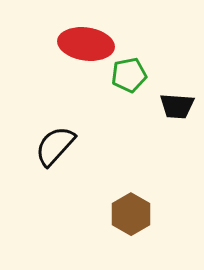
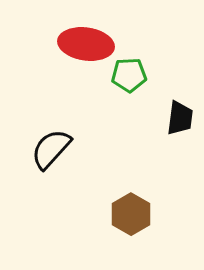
green pentagon: rotated 8 degrees clockwise
black trapezoid: moved 3 px right, 12 px down; rotated 87 degrees counterclockwise
black semicircle: moved 4 px left, 3 px down
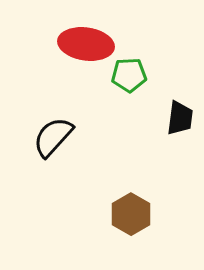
black semicircle: moved 2 px right, 12 px up
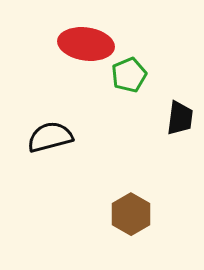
green pentagon: rotated 20 degrees counterclockwise
black semicircle: moved 3 px left; rotated 33 degrees clockwise
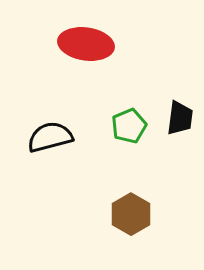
green pentagon: moved 51 px down
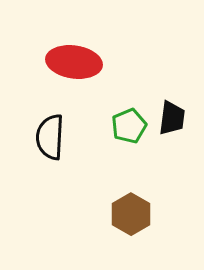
red ellipse: moved 12 px left, 18 px down
black trapezoid: moved 8 px left
black semicircle: rotated 72 degrees counterclockwise
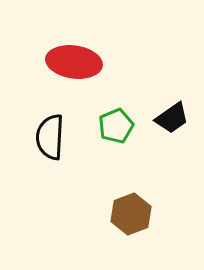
black trapezoid: rotated 48 degrees clockwise
green pentagon: moved 13 px left
brown hexagon: rotated 9 degrees clockwise
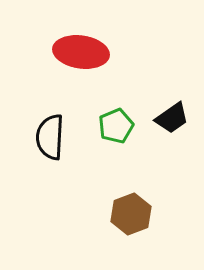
red ellipse: moved 7 px right, 10 px up
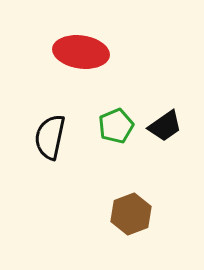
black trapezoid: moved 7 px left, 8 px down
black semicircle: rotated 9 degrees clockwise
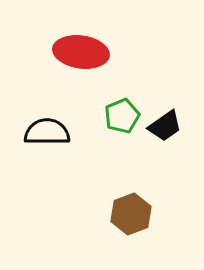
green pentagon: moved 6 px right, 10 px up
black semicircle: moved 3 px left, 5 px up; rotated 78 degrees clockwise
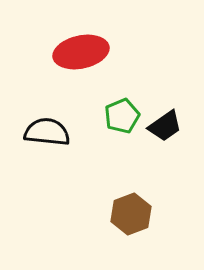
red ellipse: rotated 20 degrees counterclockwise
black semicircle: rotated 6 degrees clockwise
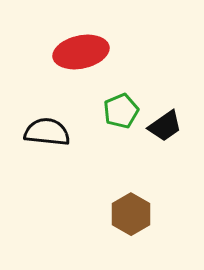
green pentagon: moved 1 px left, 5 px up
brown hexagon: rotated 9 degrees counterclockwise
